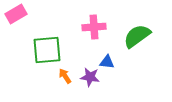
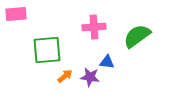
pink rectangle: rotated 25 degrees clockwise
orange arrow: rotated 84 degrees clockwise
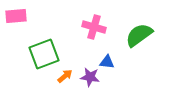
pink rectangle: moved 2 px down
pink cross: rotated 20 degrees clockwise
green semicircle: moved 2 px right, 1 px up
green square: moved 3 px left, 4 px down; rotated 16 degrees counterclockwise
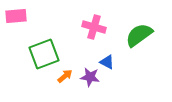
blue triangle: rotated 21 degrees clockwise
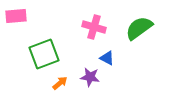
green semicircle: moved 7 px up
blue triangle: moved 4 px up
orange arrow: moved 5 px left, 7 px down
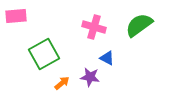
green semicircle: moved 3 px up
green square: rotated 8 degrees counterclockwise
orange arrow: moved 2 px right
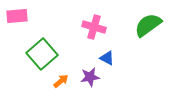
pink rectangle: moved 1 px right
green semicircle: moved 9 px right
green square: moved 2 px left; rotated 12 degrees counterclockwise
purple star: rotated 18 degrees counterclockwise
orange arrow: moved 1 px left, 2 px up
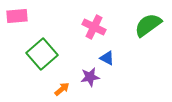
pink cross: rotated 10 degrees clockwise
orange arrow: moved 1 px right, 8 px down
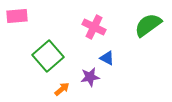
green square: moved 6 px right, 2 px down
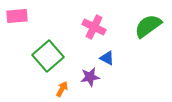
green semicircle: moved 1 px down
orange arrow: rotated 21 degrees counterclockwise
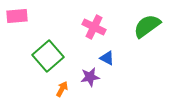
green semicircle: moved 1 px left
